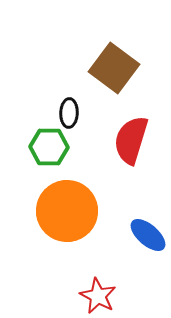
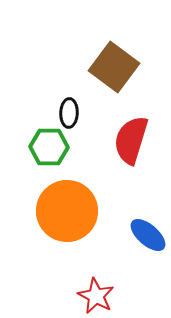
brown square: moved 1 px up
red star: moved 2 px left
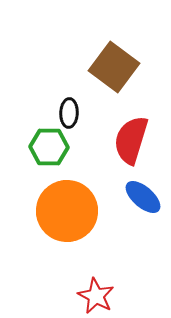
blue ellipse: moved 5 px left, 38 px up
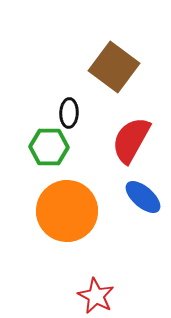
red semicircle: rotated 12 degrees clockwise
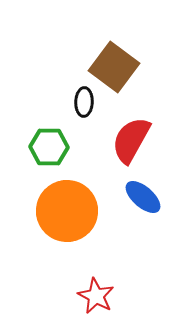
black ellipse: moved 15 px right, 11 px up
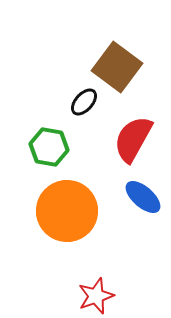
brown square: moved 3 px right
black ellipse: rotated 40 degrees clockwise
red semicircle: moved 2 px right, 1 px up
green hexagon: rotated 9 degrees clockwise
red star: rotated 24 degrees clockwise
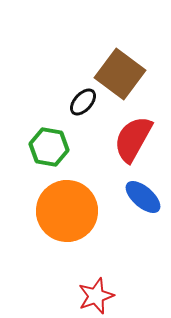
brown square: moved 3 px right, 7 px down
black ellipse: moved 1 px left
